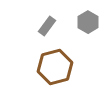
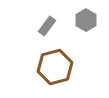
gray hexagon: moved 2 px left, 2 px up
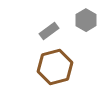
gray rectangle: moved 2 px right, 5 px down; rotated 18 degrees clockwise
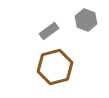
gray hexagon: rotated 10 degrees counterclockwise
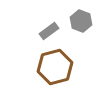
gray hexagon: moved 5 px left, 1 px down
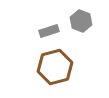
gray rectangle: rotated 18 degrees clockwise
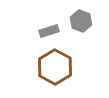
brown hexagon: rotated 16 degrees counterclockwise
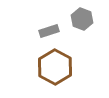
gray hexagon: moved 1 px right, 2 px up
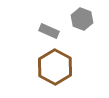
gray rectangle: rotated 42 degrees clockwise
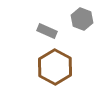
gray rectangle: moved 2 px left
